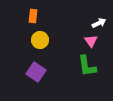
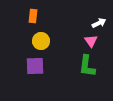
yellow circle: moved 1 px right, 1 px down
green L-shape: rotated 15 degrees clockwise
purple square: moved 1 px left, 6 px up; rotated 36 degrees counterclockwise
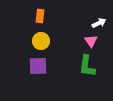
orange rectangle: moved 7 px right
purple square: moved 3 px right
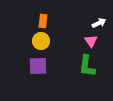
orange rectangle: moved 3 px right, 5 px down
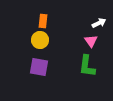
yellow circle: moved 1 px left, 1 px up
purple square: moved 1 px right, 1 px down; rotated 12 degrees clockwise
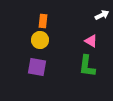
white arrow: moved 3 px right, 8 px up
pink triangle: rotated 24 degrees counterclockwise
purple square: moved 2 px left
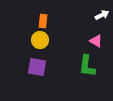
pink triangle: moved 5 px right
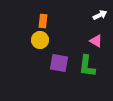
white arrow: moved 2 px left
purple square: moved 22 px right, 4 px up
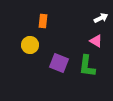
white arrow: moved 1 px right, 3 px down
yellow circle: moved 10 px left, 5 px down
purple square: rotated 12 degrees clockwise
